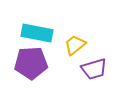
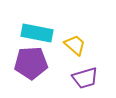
yellow trapezoid: rotated 80 degrees clockwise
purple trapezoid: moved 9 px left, 9 px down
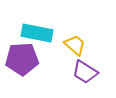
purple pentagon: moved 9 px left, 4 px up
purple trapezoid: moved 6 px up; rotated 48 degrees clockwise
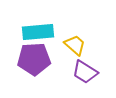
cyan rectangle: moved 1 px right, 1 px up; rotated 16 degrees counterclockwise
purple pentagon: moved 12 px right
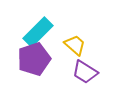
cyan rectangle: rotated 40 degrees counterclockwise
purple pentagon: rotated 16 degrees counterclockwise
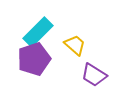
purple trapezoid: moved 9 px right, 3 px down
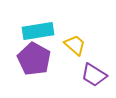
cyan rectangle: moved 1 px up; rotated 36 degrees clockwise
purple pentagon: rotated 24 degrees counterclockwise
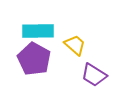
cyan rectangle: rotated 8 degrees clockwise
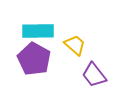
purple trapezoid: rotated 20 degrees clockwise
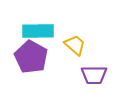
purple pentagon: moved 3 px left, 2 px up
purple trapezoid: rotated 52 degrees counterclockwise
